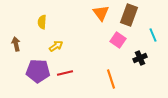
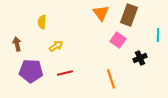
cyan line: moved 5 px right; rotated 24 degrees clockwise
brown arrow: moved 1 px right
purple pentagon: moved 7 px left
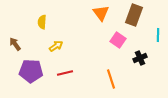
brown rectangle: moved 5 px right
brown arrow: moved 2 px left; rotated 24 degrees counterclockwise
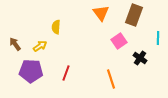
yellow semicircle: moved 14 px right, 5 px down
cyan line: moved 3 px down
pink square: moved 1 px right, 1 px down; rotated 21 degrees clockwise
yellow arrow: moved 16 px left
black cross: rotated 32 degrees counterclockwise
red line: moved 1 px right; rotated 56 degrees counterclockwise
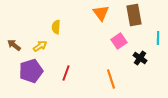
brown rectangle: rotated 30 degrees counterclockwise
brown arrow: moved 1 px left, 1 px down; rotated 16 degrees counterclockwise
purple pentagon: rotated 20 degrees counterclockwise
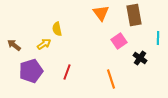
yellow semicircle: moved 1 px right, 2 px down; rotated 16 degrees counterclockwise
yellow arrow: moved 4 px right, 2 px up
red line: moved 1 px right, 1 px up
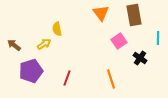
red line: moved 6 px down
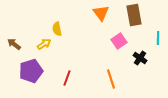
brown arrow: moved 1 px up
